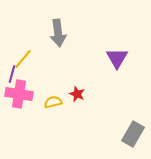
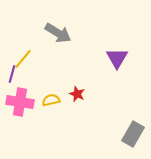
gray arrow: rotated 52 degrees counterclockwise
pink cross: moved 1 px right, 8 px down
yellow semicircle: moved 2 px left, 2 px up
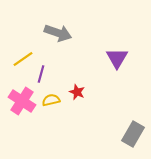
gray arrow: rotated 12 degrees counterclockwise
yellow line: rotated 15 degrees clockwise
purple line: moved 29 px right
red star: moved 2 px up
pink cross: moved 2 px right, 1 px up; rotated 24 degrees clockwise
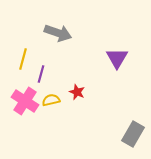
yellow line: rotated 40 degrees counterclockwise
pink cross: moved 3 px right
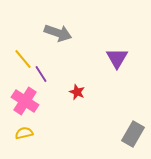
yellow line: rotated 55 degrees counterclockwise
purple line: rotated 48 degrees counterclockwise
yellow semicircle: moved 27 px left, 33 px down
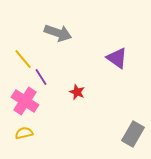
purple triangle: rotated 25 degrees counterclockwise
purple line: moved 3 px down
